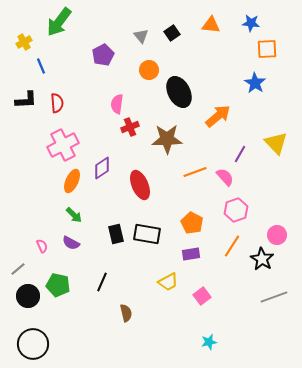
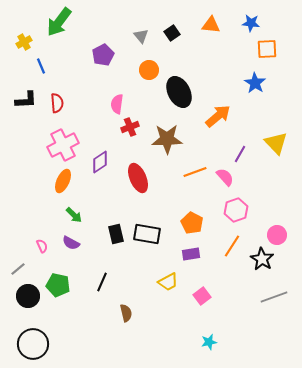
purple diamond at (102, 168): moved 2 px left, 6 px up
orange ellipse at (72, 181): moved 9 px left
red ellipse at (140, 185): moved 2 px left, 7 px up
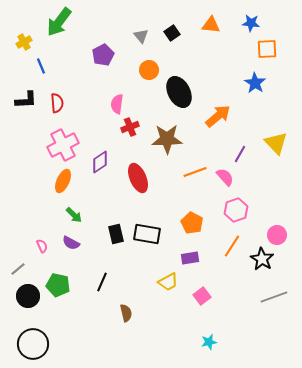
purple rectangle at (191, 254): moved 1 px left, 4 px down
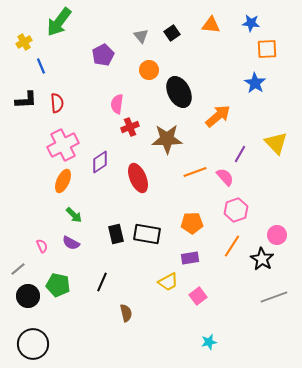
orange pentagon at (192, 223): rotated 30 degrees counterclockwise
pink square at (202, 296): moved 4 px left
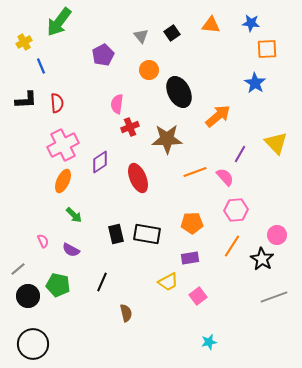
pink hexagon at (236, 210): rotated 15 degrees clockwise
purple semicircle at (71, 243): moved 7 px down
pink semicircle at (42, 246): moved 1 px right, 5 px up
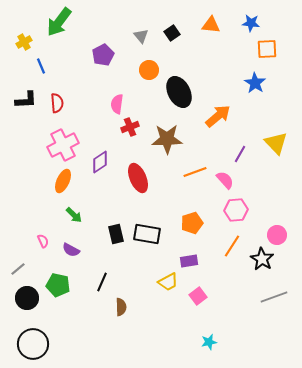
pink semicircle at (225, 177): moved 3 px down
orange pentagon at (192, 223): rotated 15 degrees counterclockwise
purple rectangle at (190, 258): moved 1 px left, 3 px down
black circle at (28, 296): moved 1 px left, 2 px down
brown semicircle at (126, 313): moved 5 px left, 6 px up; rotated 12 degrees clockwise
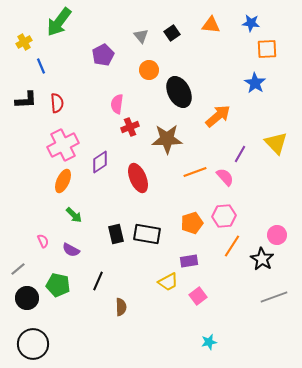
pink semicircle at (225, 180): moved 3 px up
pink hexagon at (236, 210): moved 12 px left, 6 px down
black line at (102, 282): moved 4 px left, 1 px up
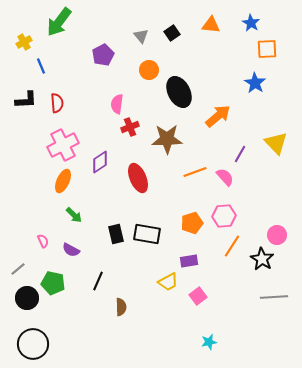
blue star at (251, 23): rotated 24 degrees clockwise
green pentagon at (58, 285): moved 5 px left, 2 px up
gray line at (274, 297): rotated 16 degrees clockwise
